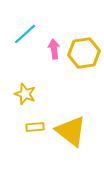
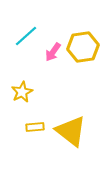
cyan line: moved 1 px right, 2 px down
pink arrow: moved 1 px left, 3 px down; rotated 138 degrees counterclockwise
yellow hexagon: moved 1 px left, 6 px up
yellow star: moved 3 px left, 2 px up; rotated 25 degrees clockwise
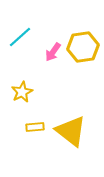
cyan line: moved 6 px left, 1 px down
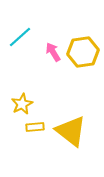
yellow hexagon: moved 5 px down
pink arrow: rotated 114 degrees clockwise
yellow star: moved 12 px down
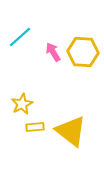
yellow hexagon: rotated 12 degrees clockwise
